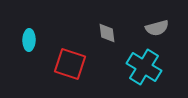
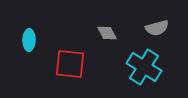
gray diamond: rotated 20 degrees counterclockwise
red square: rotated 12 degrees counterclockwise
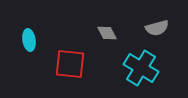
cyan ellipse: rotated 10 degrees counterclockwise
cyan cross: moved 3 px left, 1 px down
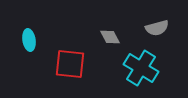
gray diamond: moved 3 px right, 4 px down
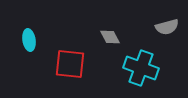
gray semicircle: moved 10 px right, 1 px up
cyan cross: rotated 12 degrees counterclockwise
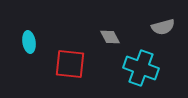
gray semicircle: moved 4 px left
cyan ellipse: moved 2 px down
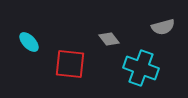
gray diamond: moved 1 px left, 2 px down; rotated 10 degrees counterclockwise
cyan ellipse: rotated 35 degrees counterclockwise
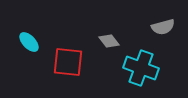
gray diamond: moved 2 px down
red square: moved 2 px left, 2 px up
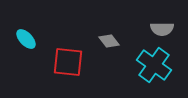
gray semicircle: moved 1 px left, 2 px down; rotated 15 degrees clockwise
cyan ellipse: moved 3 px left, 3 px up
cyan cross: moved 13 px right, 3 px up; rotated 16 degrees clockwise
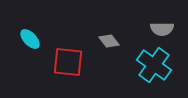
cyan ellipse: moved 4 px right
